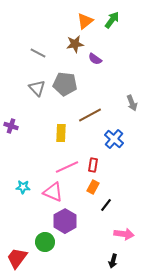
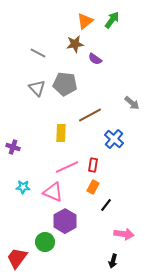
gray arrow: rotated 28 degrees counterclockwise
purple cross: moved 2 px right, 21 px down
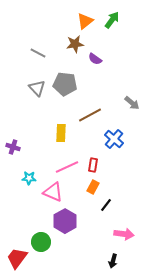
cyan star: moved 6 px right, 9 px up
green circle: moved 4 px left
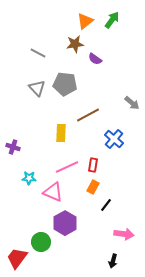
brown line: moved 2 px left
purple hexagon: moved 2 px down
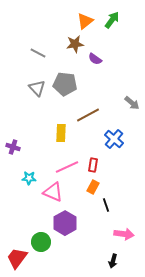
black line: rotated 56 degrees counterclockwise
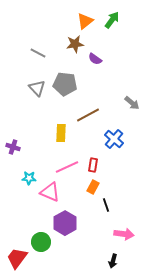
pink triangle: moved 3 px left
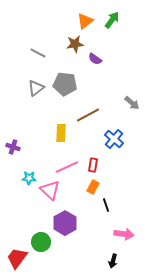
gray triangle: moved 1 px left; rotated 36 degrees clockwise
pink triangle: moved 2 px up; rotated 20 degrees clockwise
